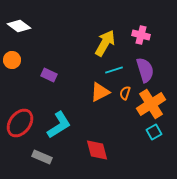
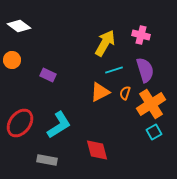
purple rectangle: moved 1 px left
gray rectangle: moved 5 px right, 3 px down; rotated 12 degrees counterclockwise
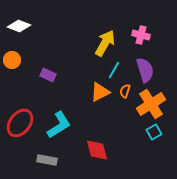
white diamond: rotated 15 degrees counterclockwise
cyan line: rotated 42 degrees counterclockwise
orange semicircle: moved 2 px up
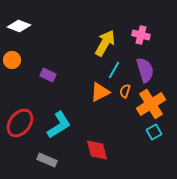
gray rectangle: rotated 12 degrees clockwise
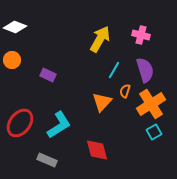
white diamond: moved 4 px left, 1 px down
yellow arrow: moved 5 px left, 4 px up
orange triangle: moved 2 px right, 10 px down; rotated 20 degrees counterclockwise
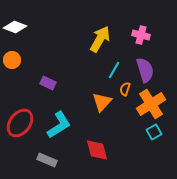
purple rectangle: moved 8 px down
orange semicircle: moved 2 px up
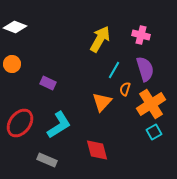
orange circle: moved 4 px down
purple semicircle: moved 1 px up
